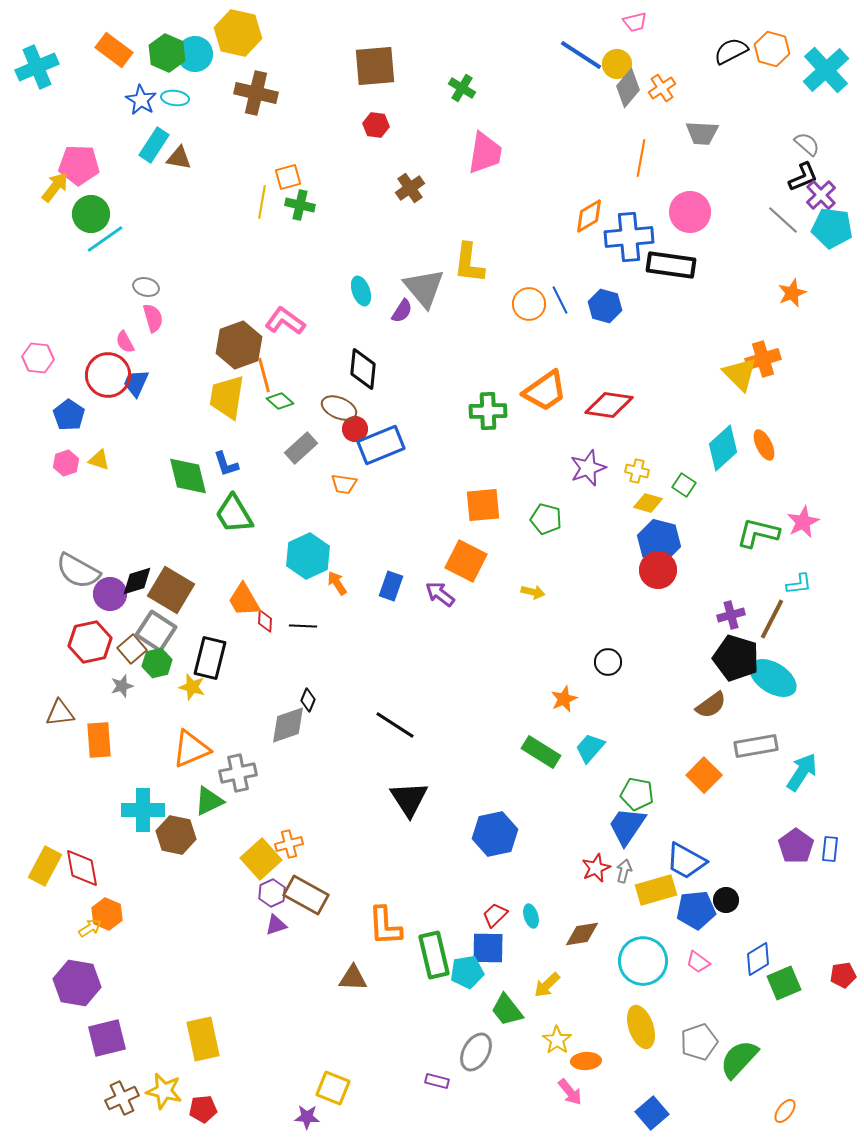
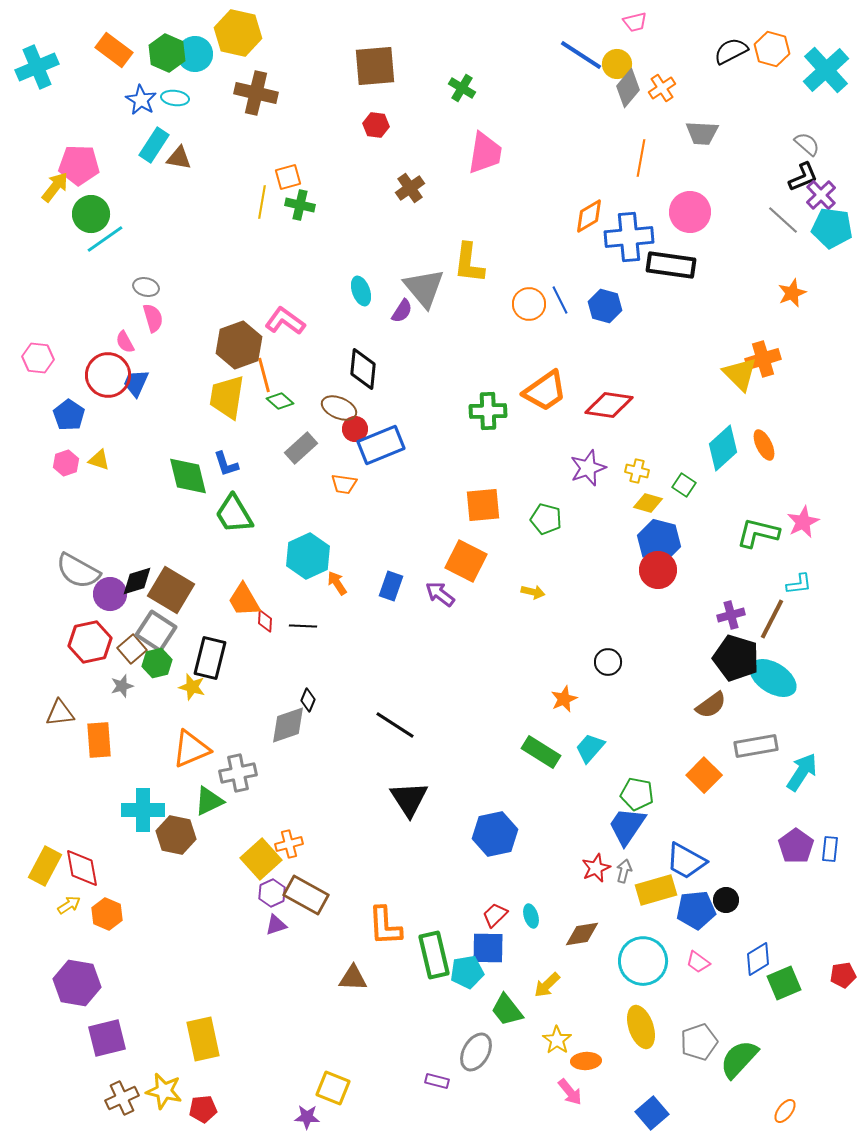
yellow arrow at (90, 928): moved 21 px left, 23 px up
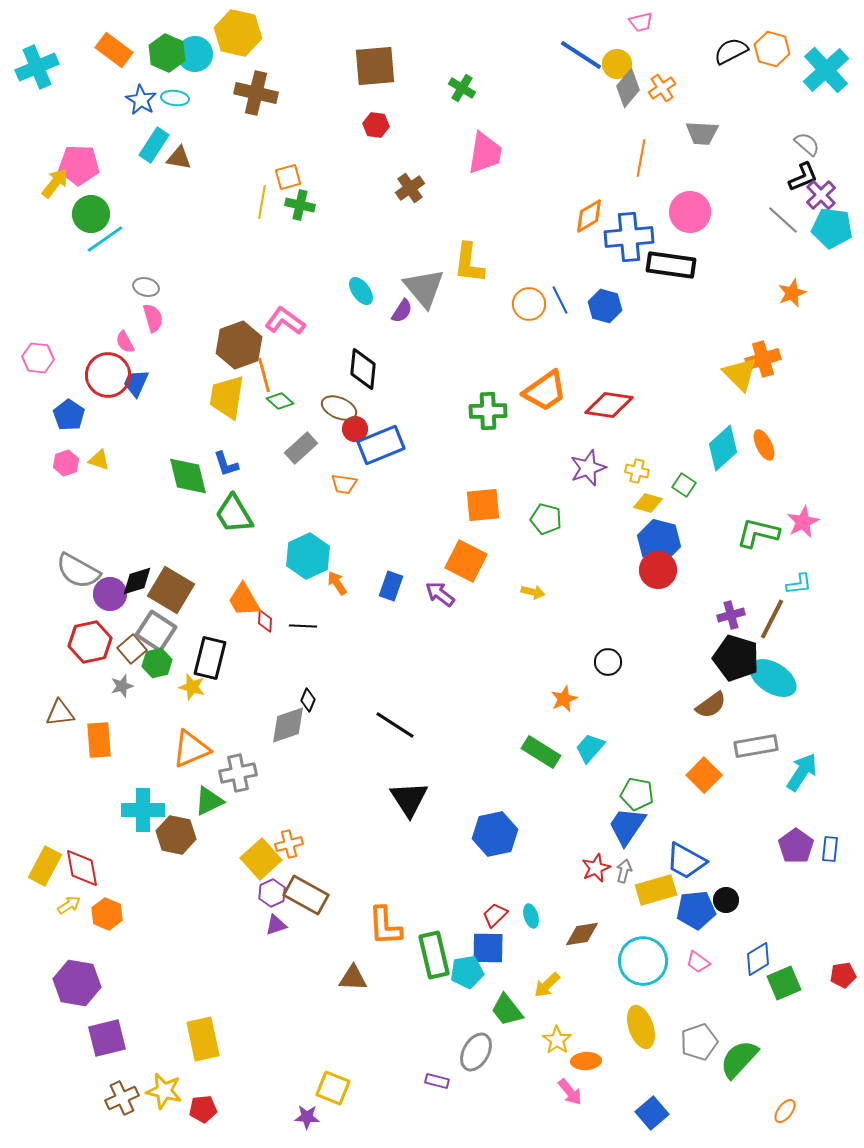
pink trapezoid at (635, 22): moved 6 px right
yellow arrow at (55, 187): moved 4 px up
cyan ellipse at (361, 291): rotated 16 degrees counterclockwise
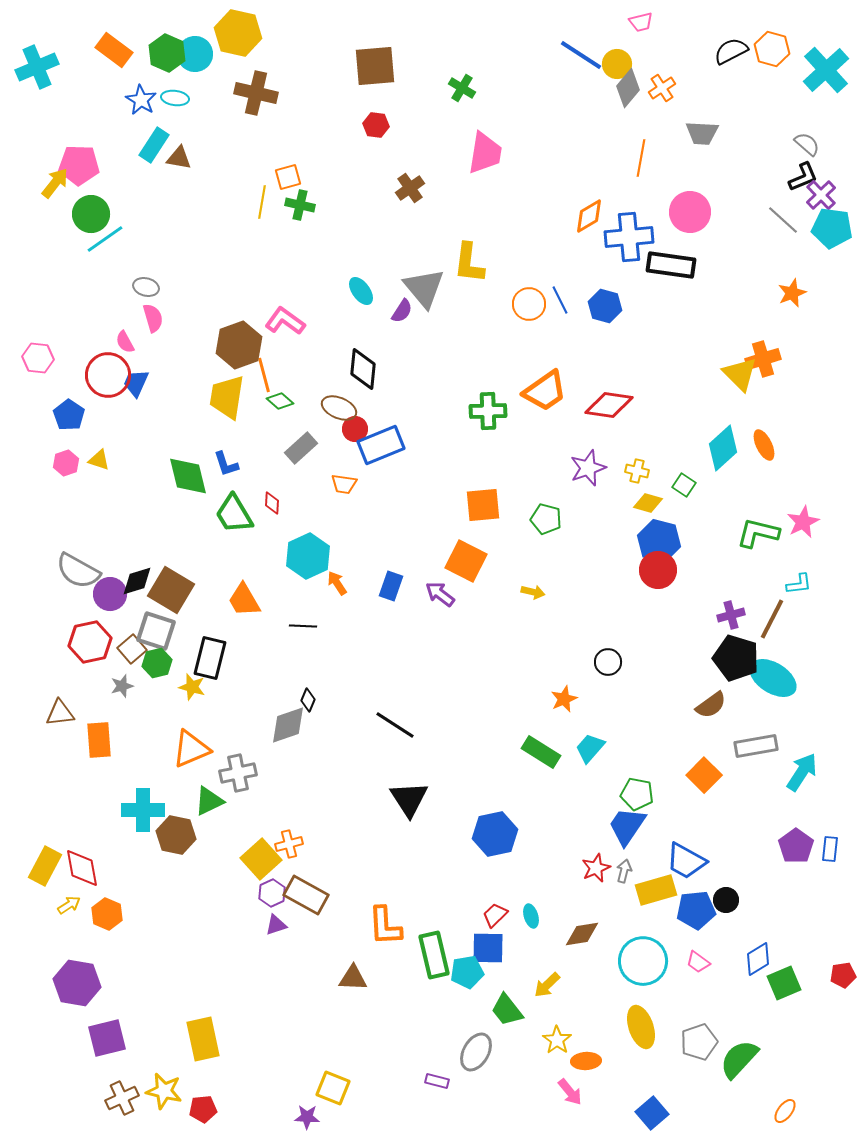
red diamond at (265, 621): moved 7 px right, 118 px up
gray square at (156, 631): rotated 15 degrees counterclockwise
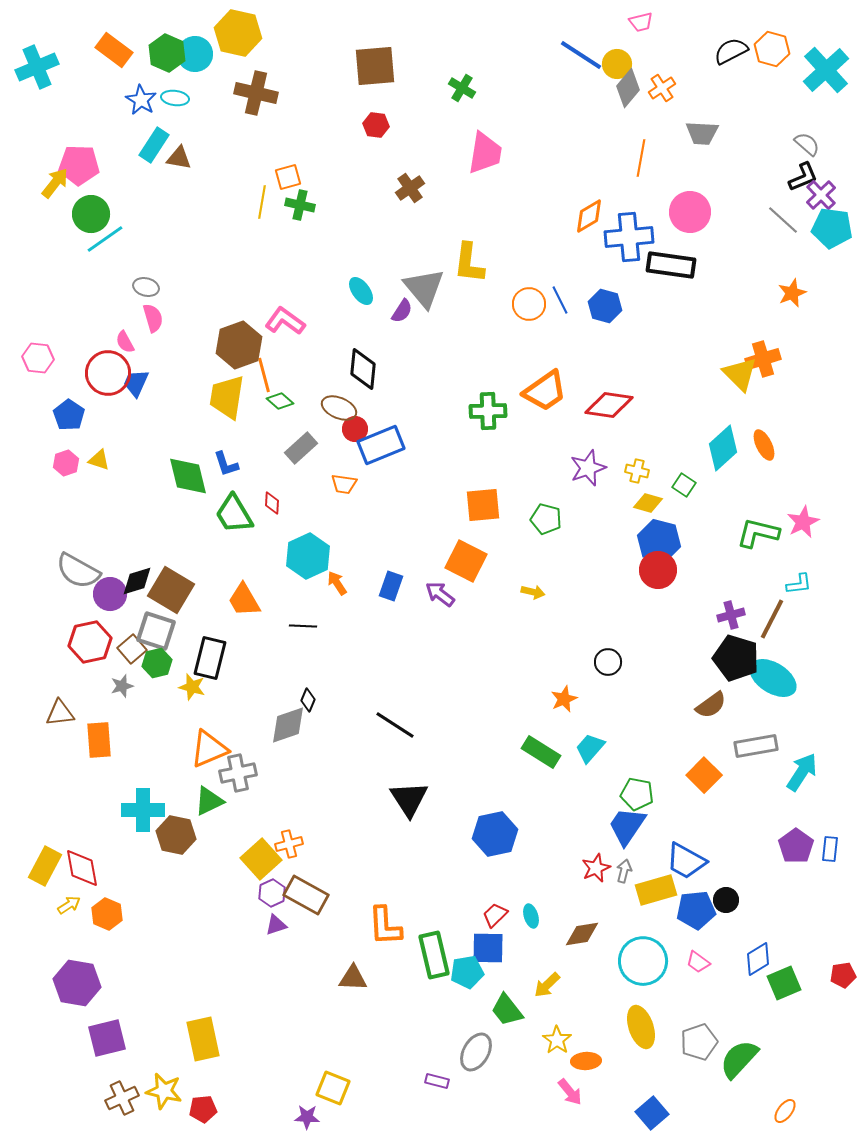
red circle at (108, 375): moved 2 px up
orange triangle at (191, 749): moved 18 px right
